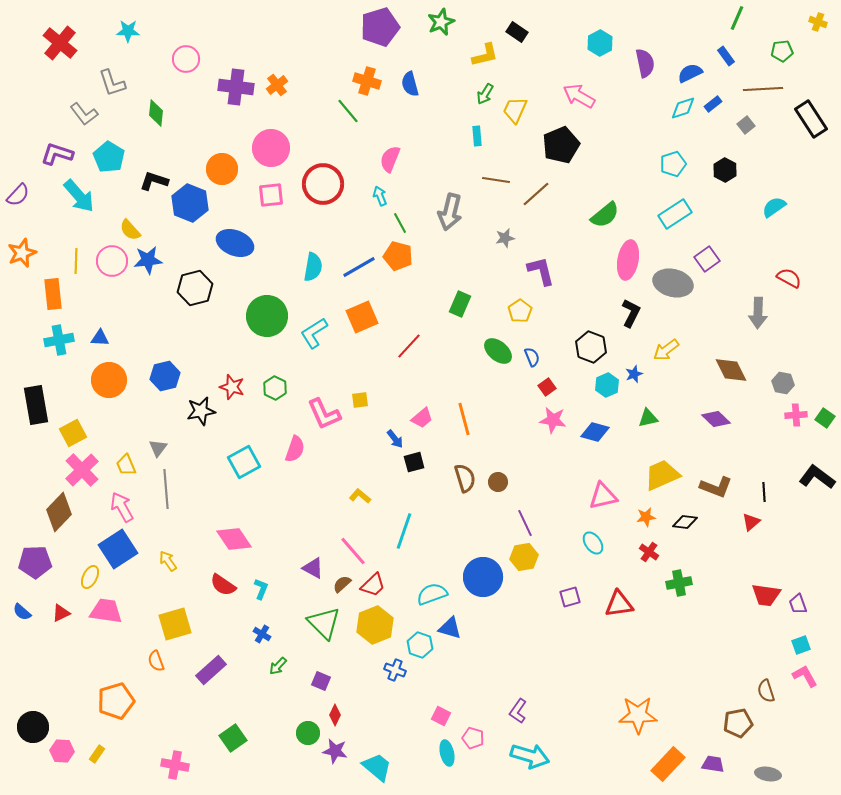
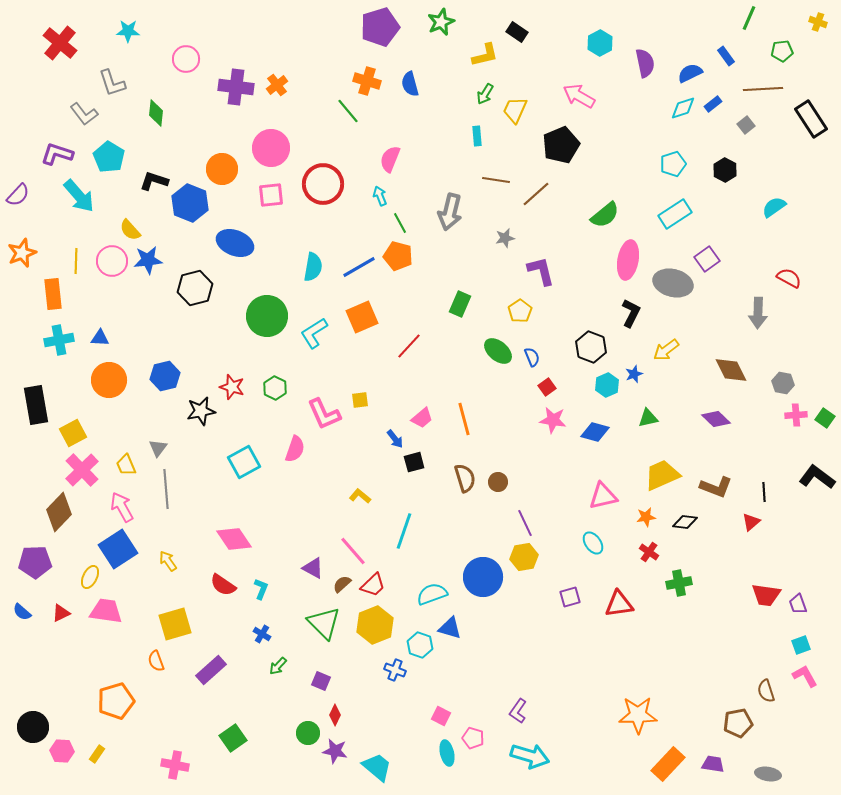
green line at (737, 18): moved 12 px right
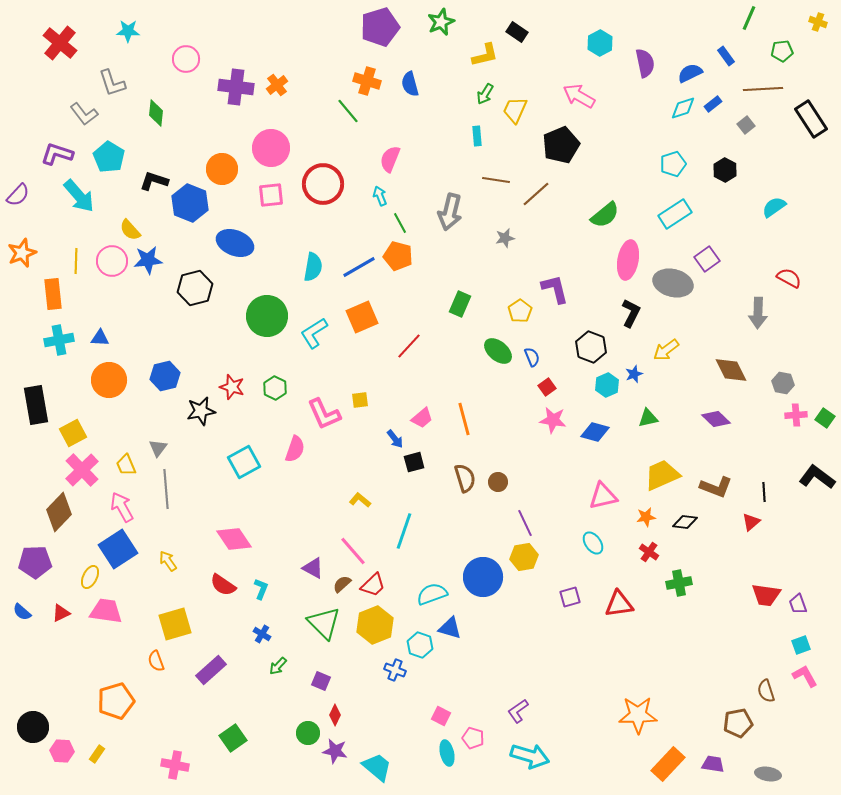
purple L-shape at (541, 271): moved 14 px right, 18 px down
yellow L-shape at (360, 496): moved 4 px down
purple L-shape at (518, 711): rotated 20 degrees clockwise
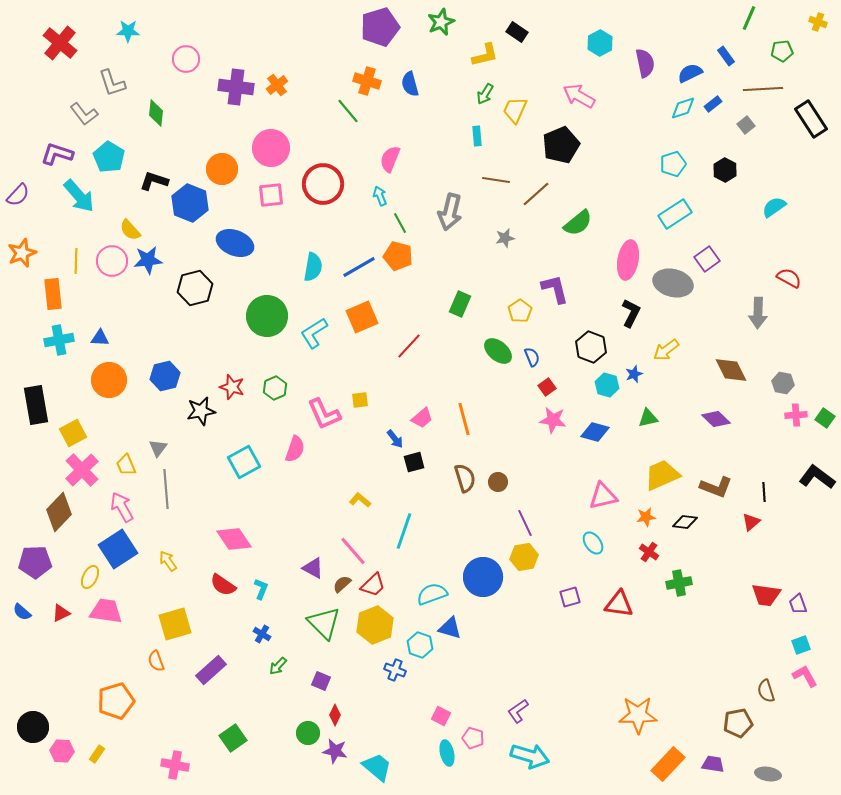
green semicircle at (605, 215): moved 27 px left, 8 px down
cyan hexagon at (607, 385): rotated 20 degrees counterclockwise
green hexagon at (275, 388): rotated 10 degrees clockwise
red triangle at (619, 604): rotated 16 degrees clockwise
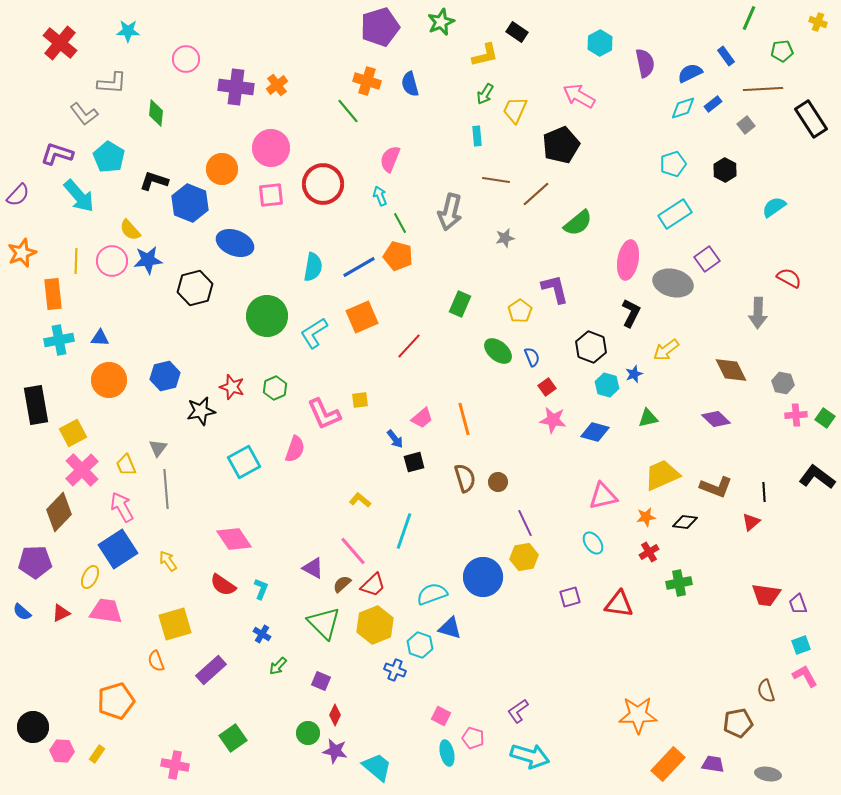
gray L-shape at (112, 83): rotated 68 degrees counterclockwise
red cross at (649, 552): rotated 24 degrees clockwise
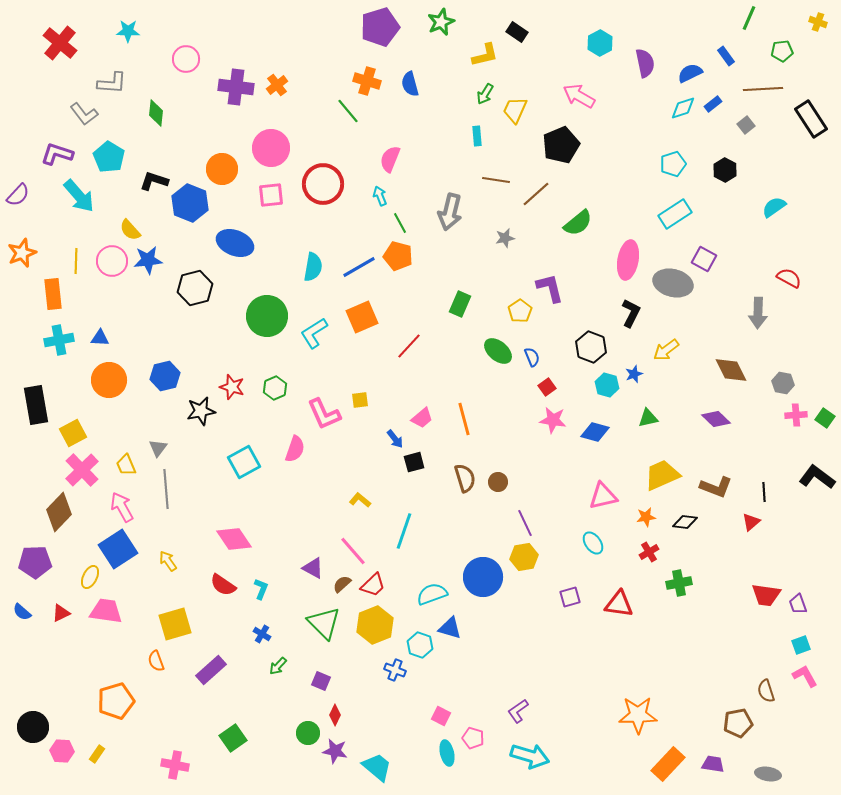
purple square at (707, 259): moved 3 px left; rotated 25 degrees counterclockwise
purple L-shape at (555, 289): moved 5 px left, 1 px up
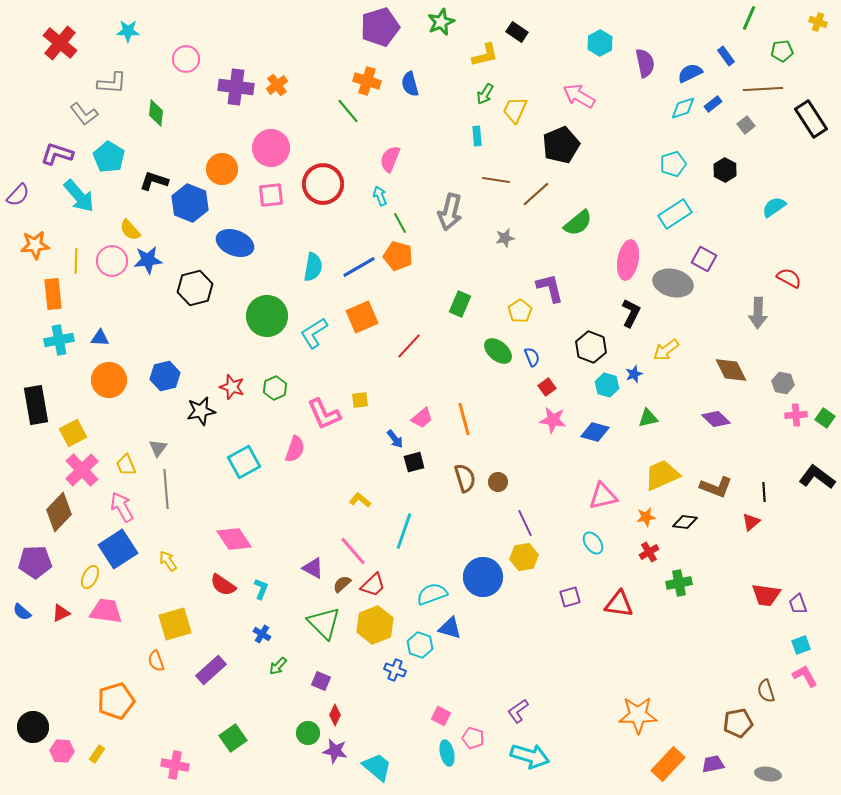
orange star at (22, 253): moved 13 px right, 8 px up; rotated 16 degrees clockwise
purple trapezoid at (713, 764): rotated 20 degrees counterclockwise
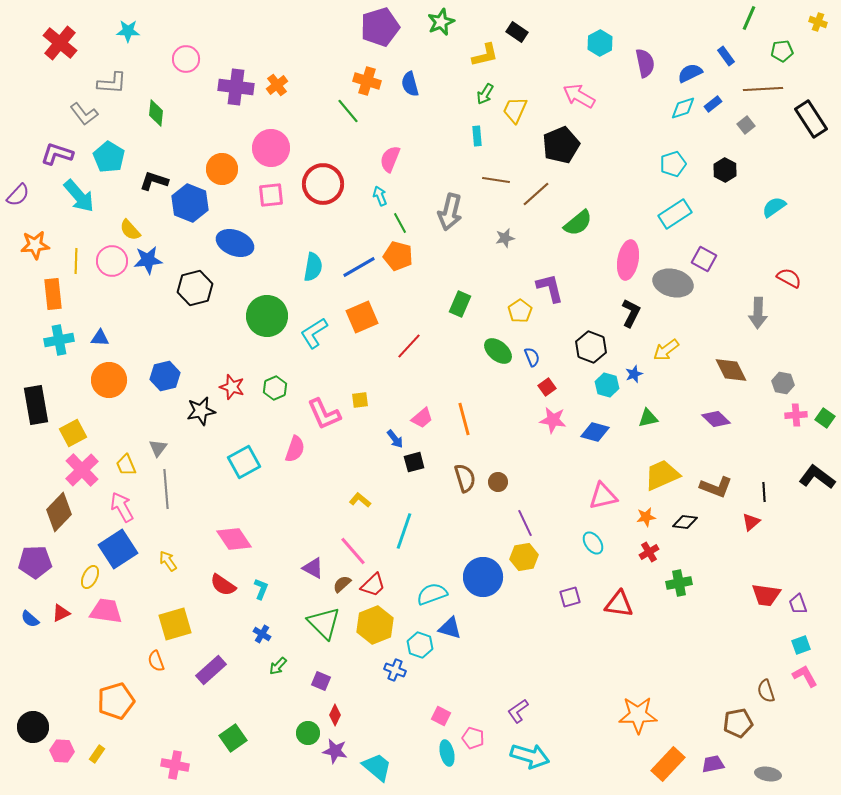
blue semicircle at (22, 612): moved 8 px right, 7 px down
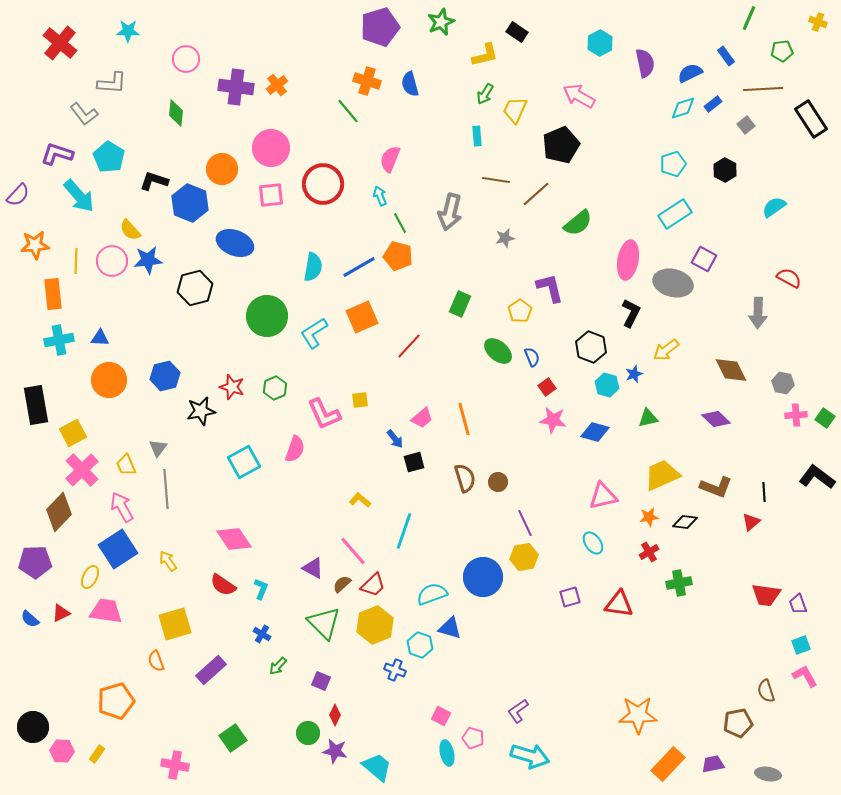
green diamond at (156, 113): moved 20 px right
orange star at (646, 517): moved 3 px right
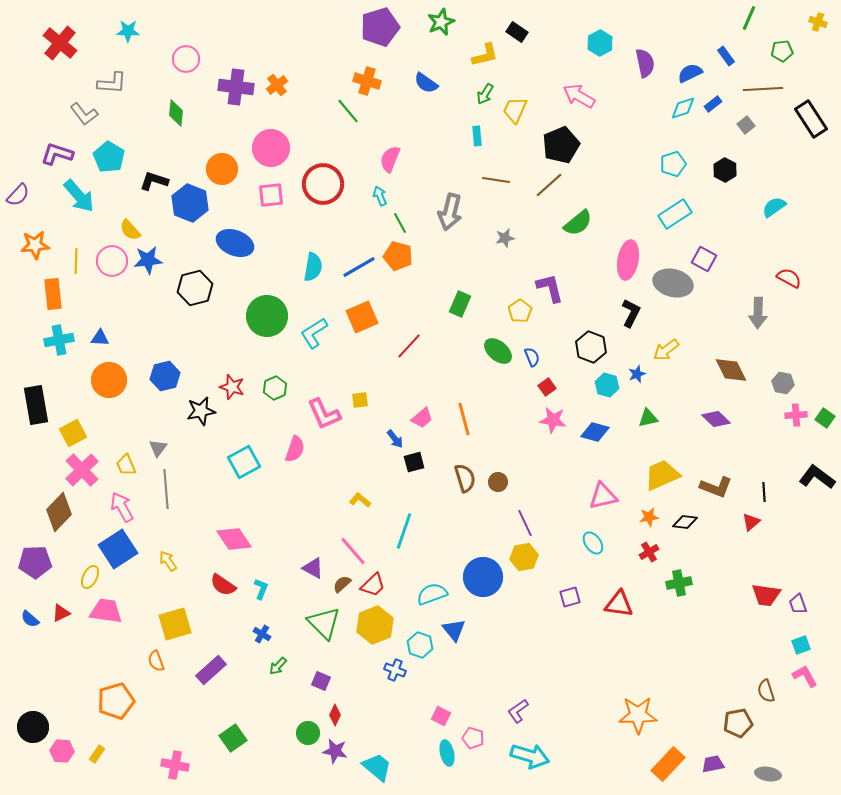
blue semicircle at (410, 84): moved 16 px right, 1 px up; rotated 40 degrees counterclockwise
brown line at (536, 194): moved 13 px right, 9 px up
blue star at (634, 374): moved 3 px right
blue triangle at (450, 628): moved 4 px right, 2 px down; rotated 35 degrees clockwise
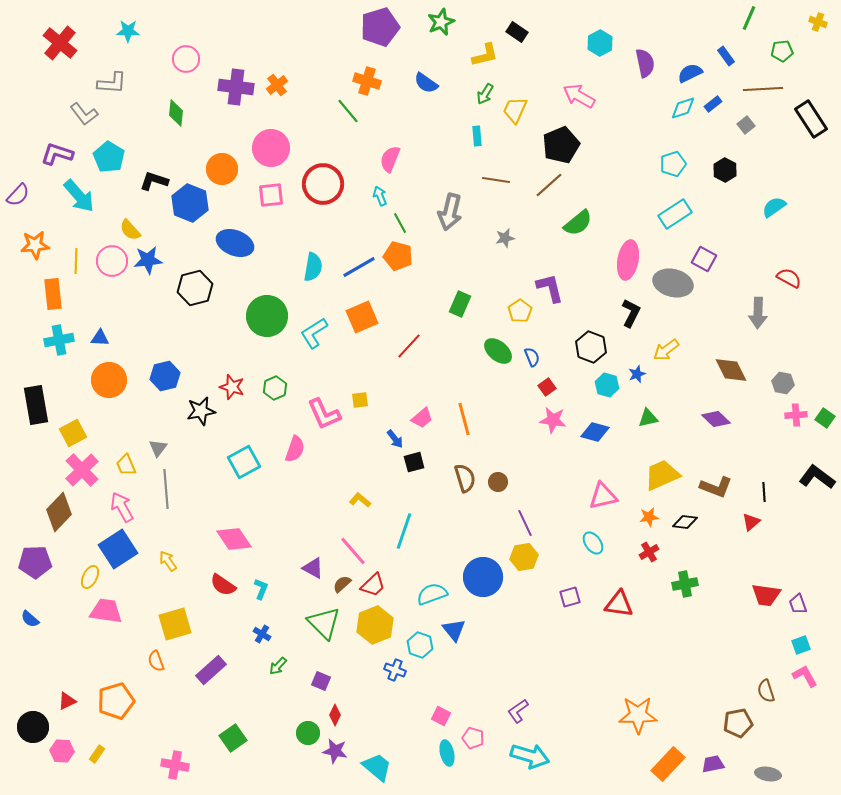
green cross at (679, 583): moved 6 px right, 1 px down
red triangle at (61, 613): moved 6 px right, 88 px down
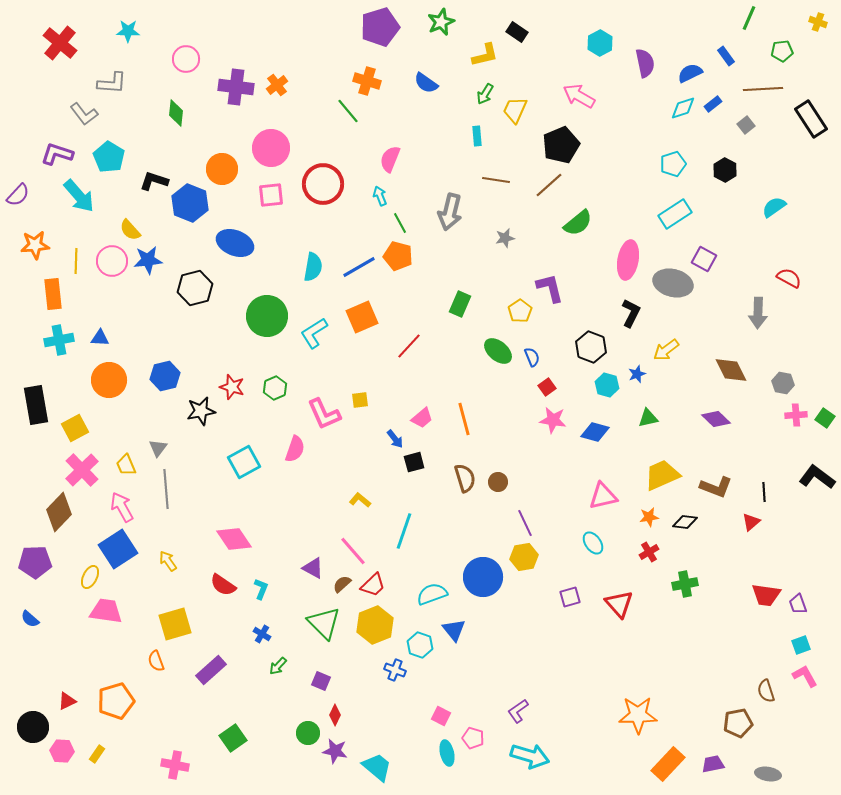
yellow square at (73, 433): moved 2 px right, 5 px up
red triangle at (619, 604): rotated 40 degrees clockwise
